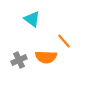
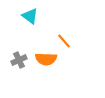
cyan triangle: moved 2 px left, 3 px up
orange semicircle: moved 2 px down
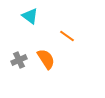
orange line: moved 3 px right, 5 px up; rotated 14 degrees counterclockwise
orange semicircle: rotated 125 degrees counterclockwise
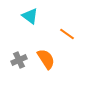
orange line: moved 2 px up
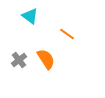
gray cross: rotated 14 degrees counterclockwise
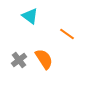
orange semicircle: moved 2 px left
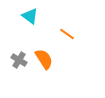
gray cross: rotated 21 degrees counterclockwise
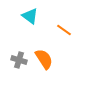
orange line: moved 3 px left, 4 px up
gray cross: rotated 14 degrees counterclockwise
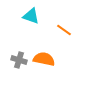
cyan triangle: moved 1 px right; rotated 18 degrees counterclockwise
orange semicircle: rotated 45 degrees counterclockwise
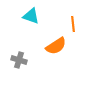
orange line: moved 9 px right, 6 px up; rotated 49 degrees clockwise
orange semicircle: moved 12 px right, 13 px up; rotated 135 degrees clockwise
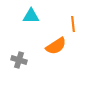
cyan triangle: rotated 18 degrees counterclockwise
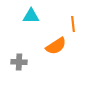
gray cross: moved 2 px down; rotated 14 degrees counterclockwise
